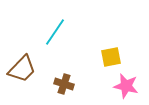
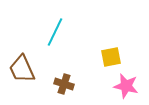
cyan line: rotated 8 degrees counterclockwise
brown trapezoid: rotated 112 degrees clockwise
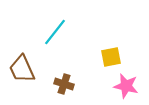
cyan line: rotated 12 degrees clockwise
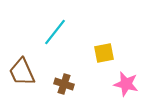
yellow square: moved 7 px left, 4 px up
brown trapezoid: moved 3 px down
pink star: moved 2 px up
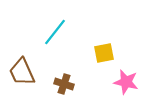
pink star: moved 2 px up
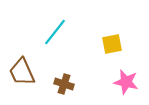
yellow square: moved 8 px right, 9 px up
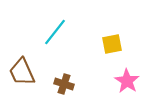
pink star: moved 1 px right, 1 px up; rotated 20 degrees clockwise
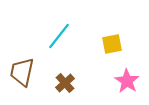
cyan line: moved 4 px right, 4 px down
brown trapezoid: rotated 36 degrees clockwise
brown cross: moved 1 px right, 1 px up; rotated 30 degrees clockwise
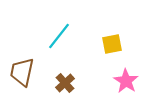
pink star: moved 1 px left
